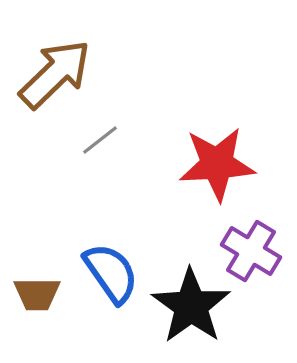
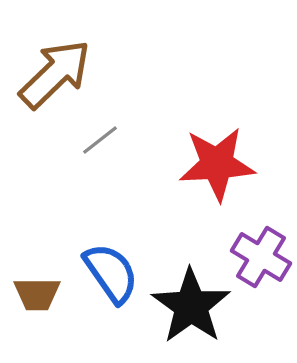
purple cross: moved 10 px right, 6 px down
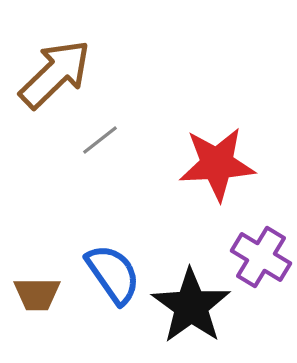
blue semicircle: moved 2 px right, 1 px down
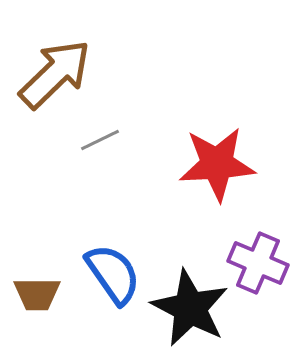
gray line: rotated 12 degrees clockwise
purple cross: moved 3 px left, 6 px down; rotated 8 degrees counterclockwise
black star: moved 1 px left, 2 px down; rotated 8 degrees counterclockwise
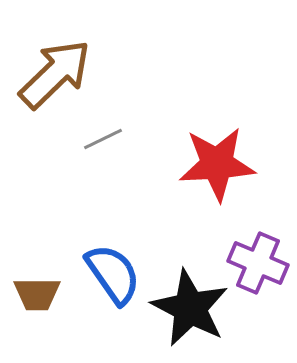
gray line: moved 3 px right, 1 px up
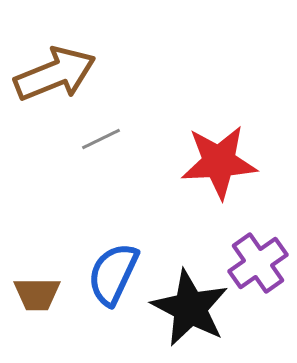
brown arrow: rotated 22 degrees clockwise
gray line: moved 2 px left
red star: moved 2 px right, 2 px up
purple cross: rotated 32 degrees clockwise
blue semicircle: rotated 120 degrees counterclockwise
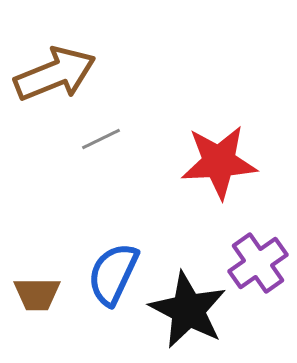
black star: moved 2 px left, 2 px down
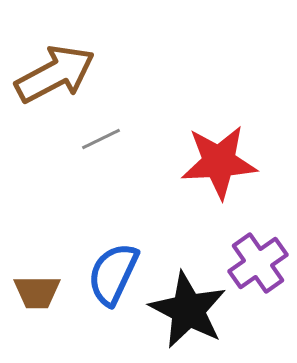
brown arrow: rotated 6 degrees counterclockwise
brown trapezoid: moved 2 px up
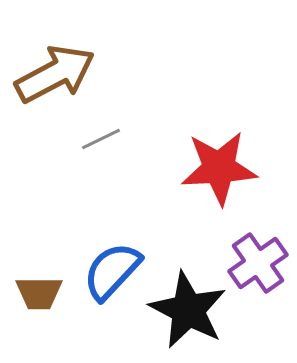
red star: moved 6 px down
blue semicircle: moved 1 px left, 3 px up; rotated 18 degrees clockwise
brown trapezoid: moved 2 px right, 1 px down
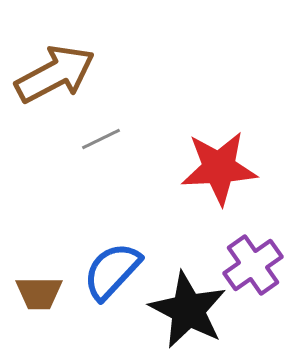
purple cross: moved 5 px left, 2 px down
